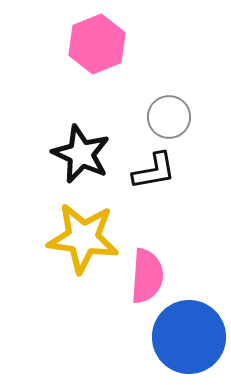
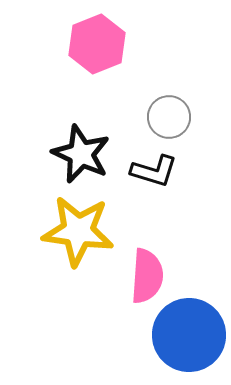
black L-shape: rotated 27 degrees clockwise
yellow star: moved 5 px left, 7 px up
blue circle: moved 2 px up
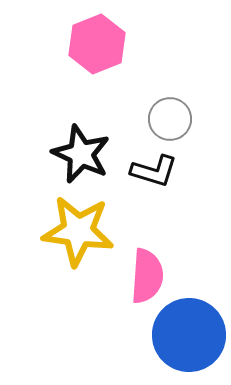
gray circle: moved 1 px right, 2 px down
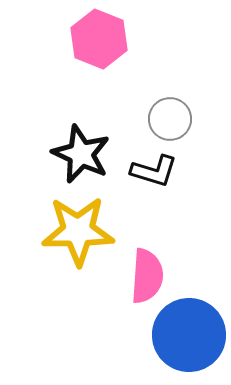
pink hexagon: moved 2 px right, 5 px up; rotated 16 degrees counterclockwise
yellow star: rotated 8 degrees counterclockwise
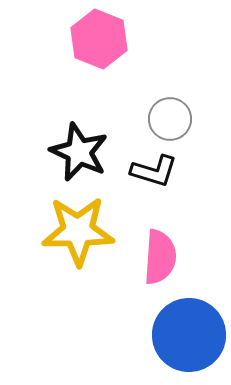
black star: moved 2 px left, 2 px up
pink semicircle: moved 13 px right, 19 px up
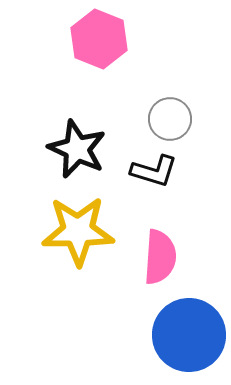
black star: moved 2 px left, 3 px up
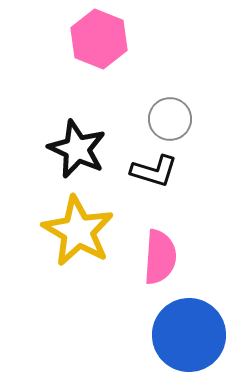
yellow star: rotated 30 degrees clockwise
